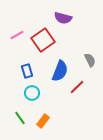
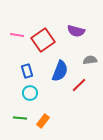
purple semicircle: moved 13 px right, 13 px down
pink line: rotated 40 degrees clockwise
gray semicircle: rotated 72 degrees counterclockwise
red line: moved 2 px right, 2 px up
cyan circle: moved 2 px left
green line: rotated 48 degrees counterclockwise
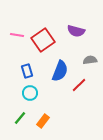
green line: rotated 56 degrees counterclockwise
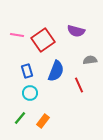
blue semicircle: moved 4 px left
red line: rotated 70 degrees counterclockwise
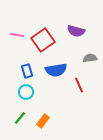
gray semicircle: moved 2 px up
blue semicircle: moved 1 px up; rotated 60 degrees clockwise
cyan circle: moved 4 px left, 1 px up
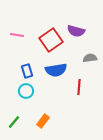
red square: moved 8 px right
red line: moved 2 px down; rotated 28 degrees clockwise
cyan circle: moved 1 px up
green line: moved 6 px left, 4 px down
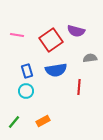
orange rectangle: rotated 24 degrees clockwise
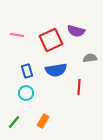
red square: rotated 10 degrees clockwise
cyan circle: moved 2 px down
orange rectangle: rotated 32 degrees counterclockwise
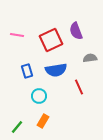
purple semicircle: rotated 54 degrees clockwise
red line: rotated 28 degrees counterclockwise
cyan circle: moved 13 px right, 3 px down
green line: moved 3 px right, 5 px down
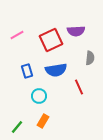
purple semicircle: rotated 72 degrees counterclockwise
pink line: rotated 40 degrees counterclockwise
gray semicircle: rotated 104 degrees clockwise
